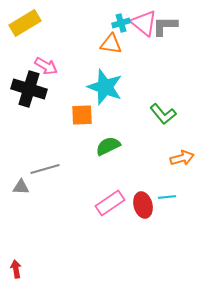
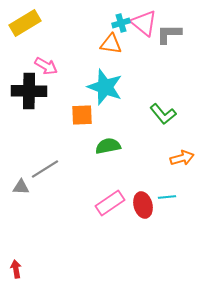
gray L-shape: moved 4 px right, 8 px down
black cross: moved 2 px down; rotated 16 degrees counterclockwise
green semicircle: rotated 15 degrees clockwise
gray line: rotated 16 degrees counterclockwise
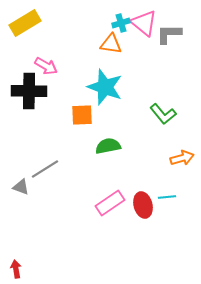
gray triangle: rotated 18 degrees clockwise
